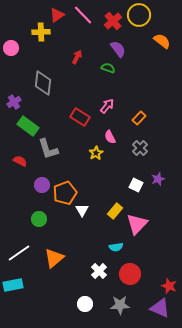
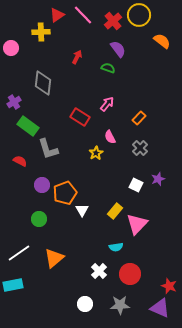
pink arrow: moved 2 px up
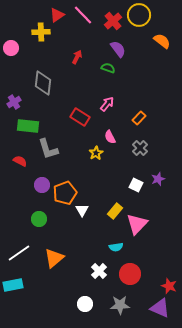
green rectangle: rotated 30 degrees counterclockwise
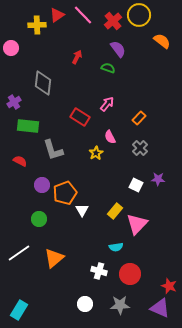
yellow cross: moved 4 px left, 7 px up
gray L-shape: moved 5 px right, 1 px down
purple star: rotated 24 degrees clockwise
white cross: rotated 28 degrees counterclockwise
cyan rectangle: moved 6 px right, 25 px down; rotated 48 degrees counterclockwise
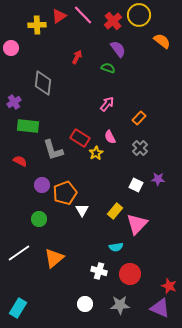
red triangle: moved 2 px right, 1 px down
red rectangle: moved 21 px down
cyan rectangle: moved 1 px left, 2 px up
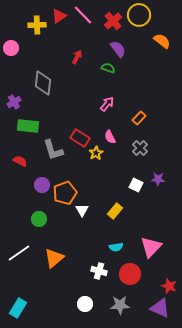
pink triangle: moved 14 px right, 23 px down
